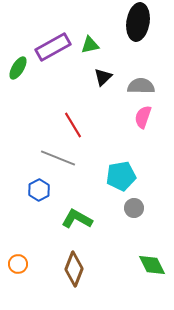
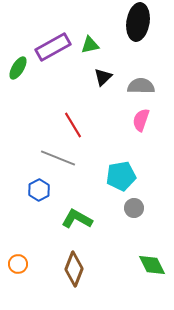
pink semicircle: moved 2 px left, 3 px down
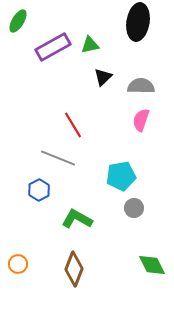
green ellipse: moved 47 px up
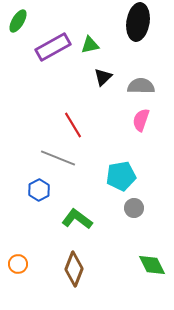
green L-shape: rotated 8 degrees clockwise
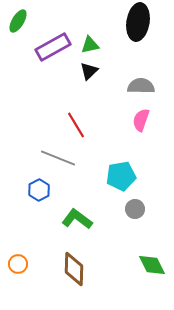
black triangle: moved 14 px left, 6 px up
red line: moved 3 px right
gray circle: moved 1 px right, 1 px down
brown diamond: rotated 20 degrees counterclockwise
